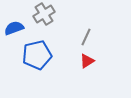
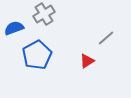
gray line: moved 20 px right, 1 px down; rotated 24 degrees clockwise
blue pentagon: rotated 16 degrees counterclockwise
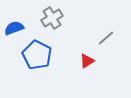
gray cross: moved 8 px right, 4 px down
blue pentagon: rotated 16 degrees counterclockwise
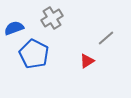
blue pentagon: moved 3 px left, 1 px up
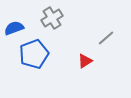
blue pentagon: rotated 24 degrees clockwise
red triangle: moved 2 px left
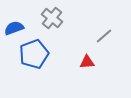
gray cross: rotated 20 degrees counterclockwise
gray line: moved 2 px left, 2 px up
red triangle: moved 2 px right, 1 px down; rotated 28 degrees clockwise
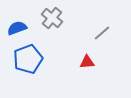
blue semicircle: moved 3 px right
gray line: moved 2 px left, 3 px up
blue pentagon: moved 6 px left, 5 px down
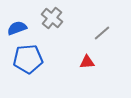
blue pentagon: rotated 16 degrees clockwise
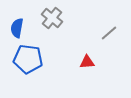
blue semicircle: rotated 60 degrees counterclockwise
gray line: moved 7 px right
blue pentagon: rotated 12 degrees clockwise
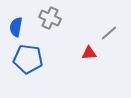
gray cross: moved 2 px left; rotated 15 degrees counterclockwise
blue semicircle: moved 1 px left, 1 px up
red triangle: moved 2 px right, 9 px up
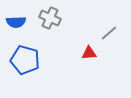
blue semicircle: moved 5 px up; rotated 102 degrees counterclockwise
blue pentagon: moved 3 px left, 1 px down; rotated 8 degrees clockwise
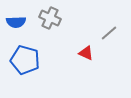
red triangle: moved 3 px left; rotated 28 degrees clockwise
